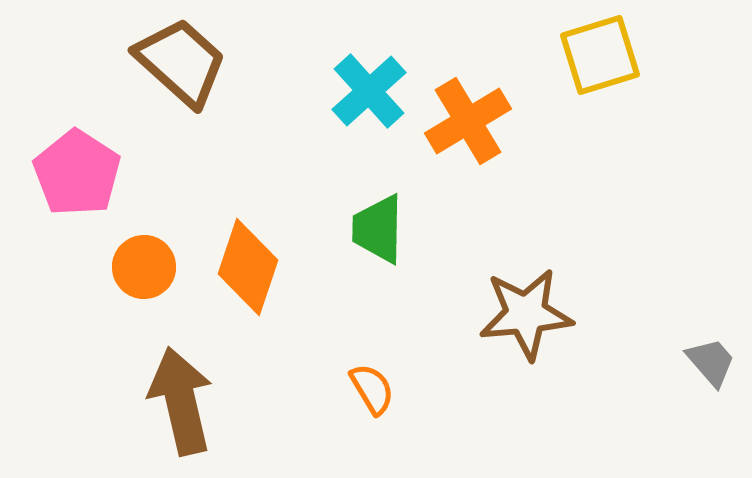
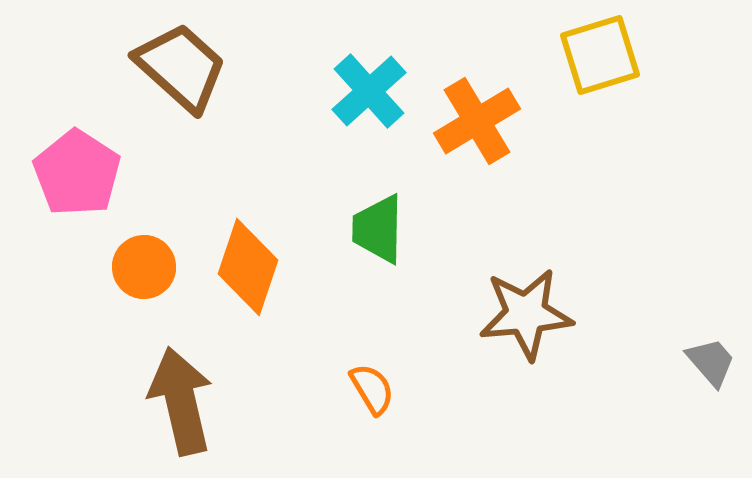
brown trapezoid: moved 5 px down
orange cross: moved 9 px right
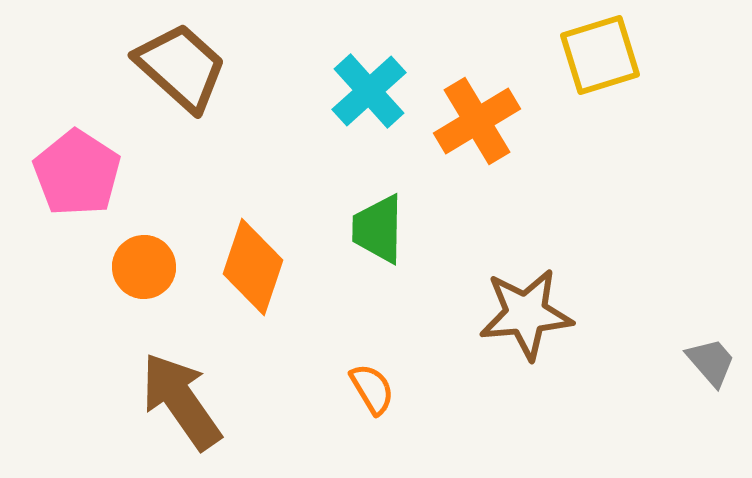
orange diamond: moved 5 px right
brown arrow: rotated 22 degrees counterclockwise
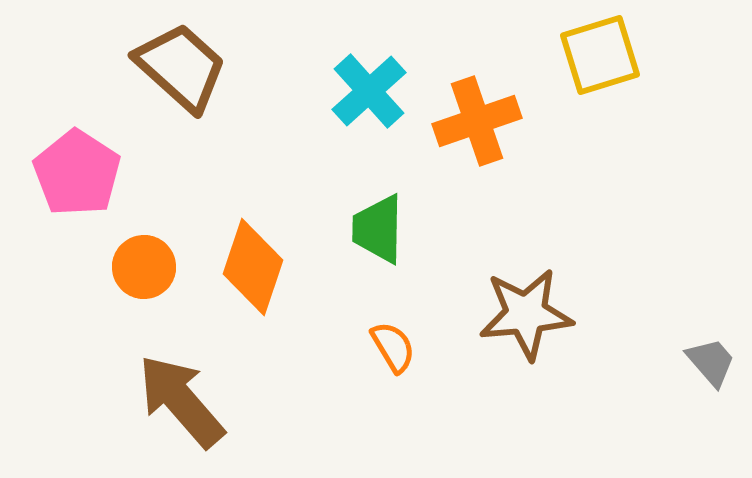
orange cross: rotated 12 degrees clockwise
orange semicircle: moved 21 px right, 42 px up
brown arrow: rotated 6 degrees counterclockwise
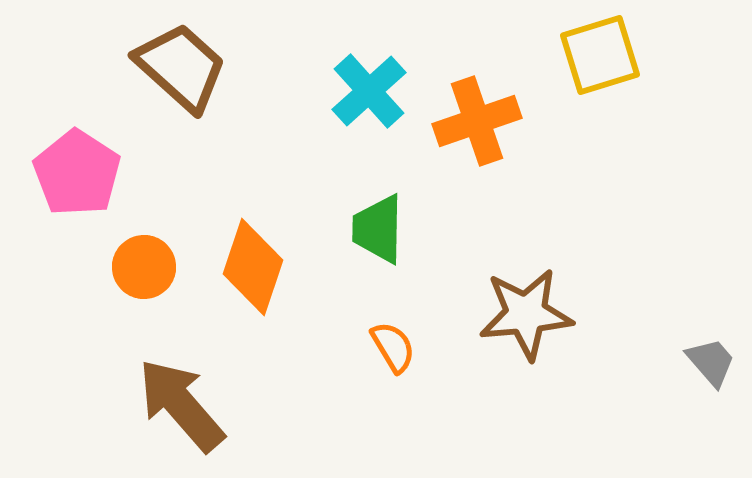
brown arrow: moved 4 px down
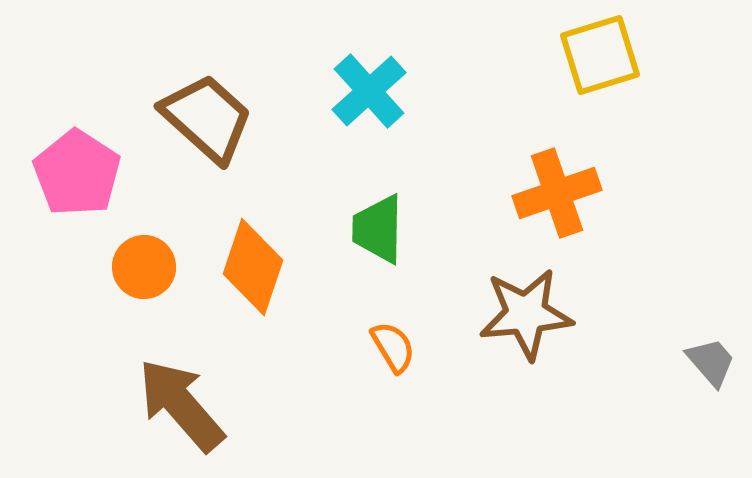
brown trapezoid: moved 26 px right, 51 px down
orange cross: moved 80 px right, 72 px down
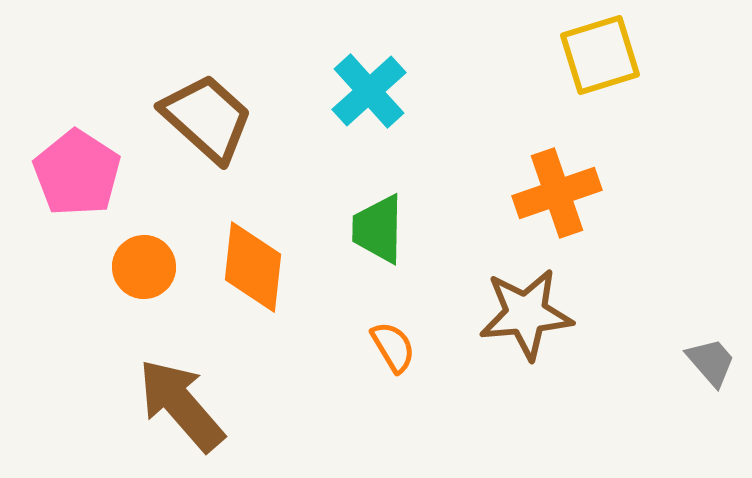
orange diamond: rotated 12 degrees counterclockwise
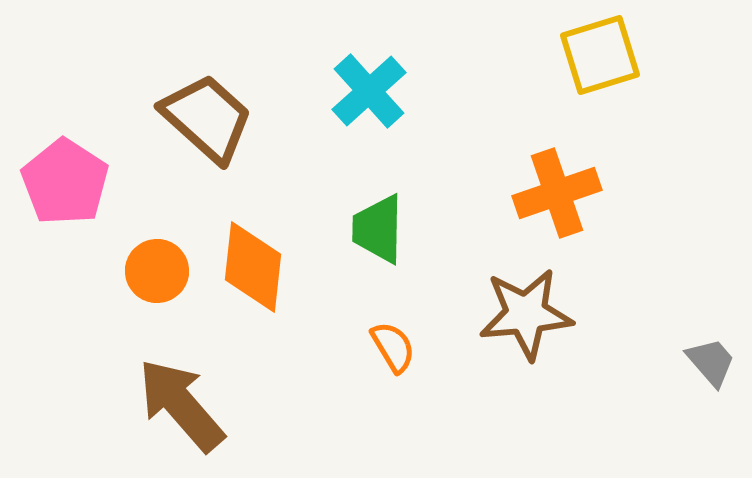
pink pentagon: moved 12 px left, 9 px down
orange circle: moved 13 px right, 4 px down
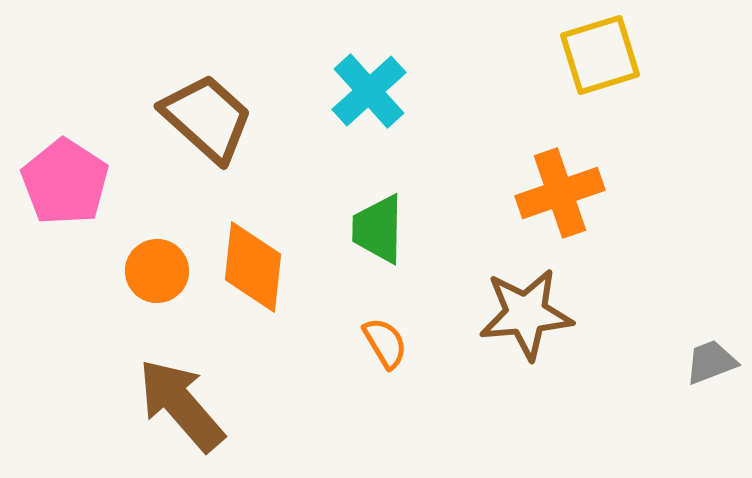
orange cross: moved 3 px right
orange semicircle: moved 8 px left, 4 px up
gray trapezoid: rotated 70 degrees counterclockwise
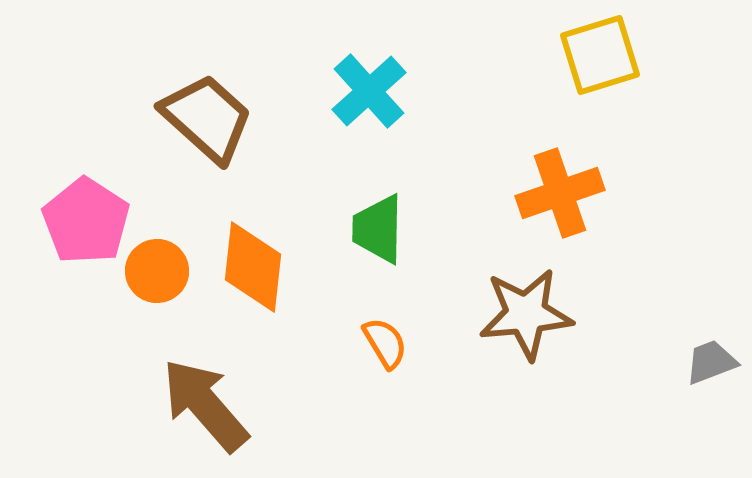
pink pentagon: moved 21 px right, 39 px down
brown arrow: moved 24 px right
